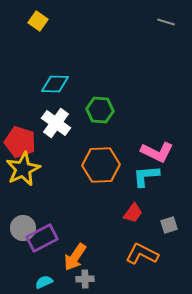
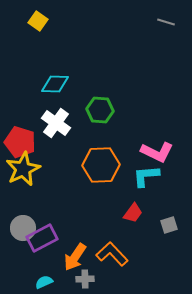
orange L-shape: moved 30 px left; rotated 20 degrees clockwise
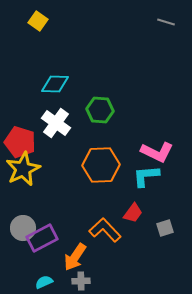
gray square: moved 4 px left, 3 px down
orange L-shape: moved 7 px left, 24 px up
gray cross: moved 4 px left, 2 px down
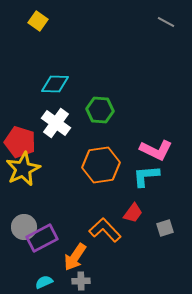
gray line: rotated 12 degrees clockwise
pink L-shape: moved 1 px left, 2 px up
orange hexagon: rotated 6 degrees counterclockwise
gray circle: moved 1 px right, 1 px up
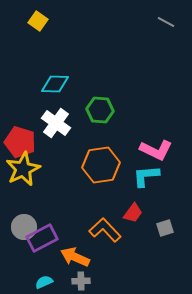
orange arrow: rotated 80 degrees clockwise
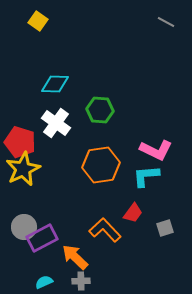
orange arrow: rotated 20 degrees clockwise
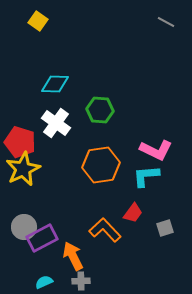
orange arrow: moved 2 px left, 1 px up; rotated 20 degrees clockwise
